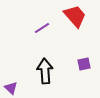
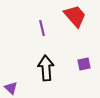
purple line: rotated 70 degrees counterclockwise
black arrow: moved 1 px right, 3 px up
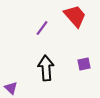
purple line: rotated 49 degrees clockwise
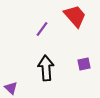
purple line: moved 1 px down
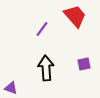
purple triangle: rotated 24 degrees counterclockwise
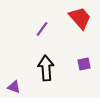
red trapezoid: moved 5 px right, 2 px down
purple triangle: moved 3 px right, 1 px up
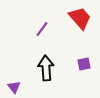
purple triangle: rotated 32 degrees clockwise
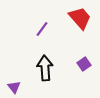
purple square: rotated 24 degrees counterclockwise
black arrow: moved 1 px left
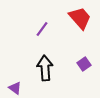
purple triangle: moved 1 px right, 1 px down; rotated 16 degrees counterclockwise
